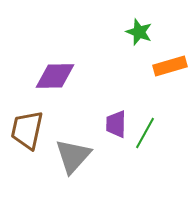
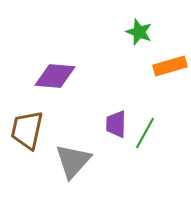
purple diamond: rotated 6 degrees clockwise
gray triangle: moved 5 px down
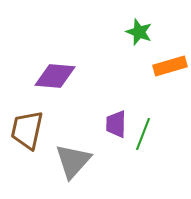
green line: moved 2 px left, 1 px down; rotated 8 degrees counterclockwise
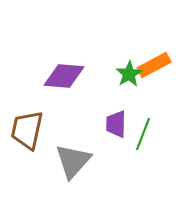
green star: moved 10 px left, 42 px down; rotated 20 degrees clockwise
orange rectangle: moved 16 px left, 1 px up; rotated 12 degrees counterclockwise
purple diamond: moved 9 px right
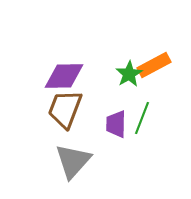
purple diamond: rotated 6 degrees counterclockwise
brown trapezoid: moved 38 px right, 21 px up; rotated 9 degrees clockwise
green line: moved 1 px left, 16 px up
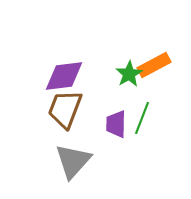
purple diamond: rotated 6 degrees counterclockwise
